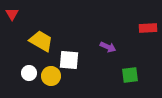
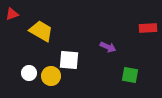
red triangle: rotated 40 degrees clockwise
yellow trapezoid: moved 10 px up
green square: rotated 18 degrees clockwise
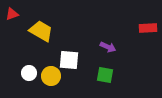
green square: moved 25 px left
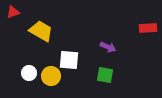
red triangle: moved 1 px right, 2 px up
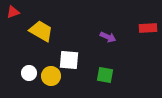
purple arrow: moved 10 px up
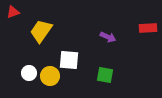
yellow trapezoid: rotated 85 degrees counterclockwise
yellow circle: moved 1 px left
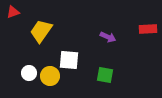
red rectangle: moved 1 px down
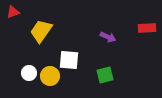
red rectangle: moved 1 px left, 1 px up
green square: rotated 24 degrees counterclockwise
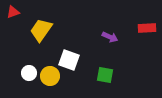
yellow trapezoid: moved 1 px up
purple arrow: moved 2 px right
white square: rotated 15 degrees clockwise
green square: rotated 24 degrees clockwise
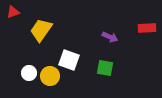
green square: moved 7 px up
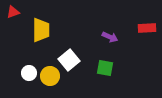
yellow trapezoid: rotated 145 degrees clockwise
white square: rotated 30 degrees clockwise
